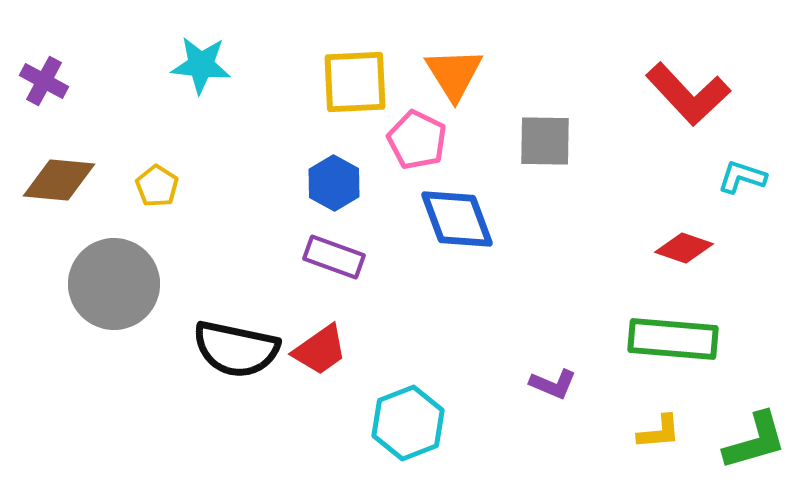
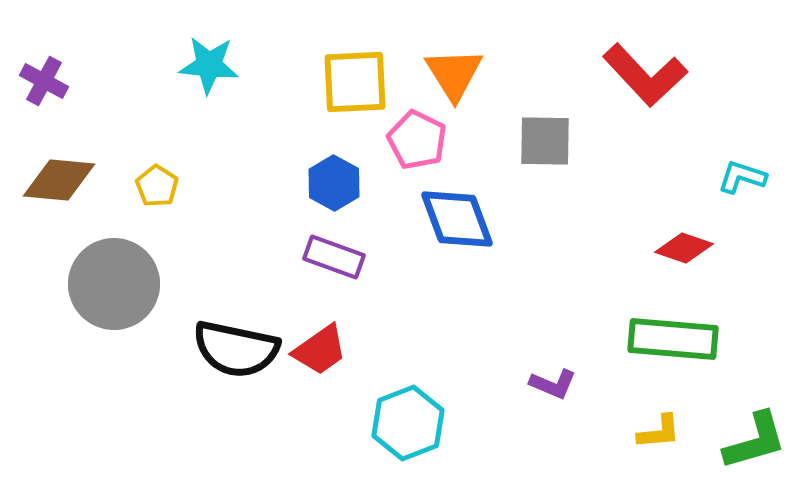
cyan star: moved 8 px right
red L-shape: moved 43 px left, 19 px up
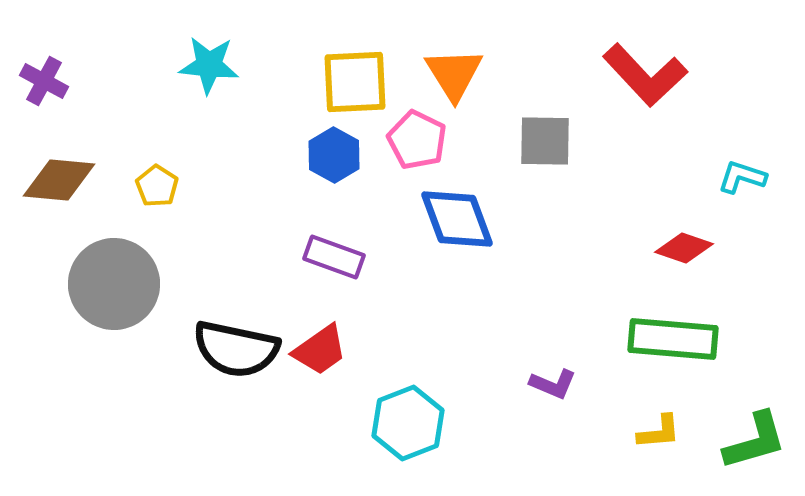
blue hexagon: moved 28 px up
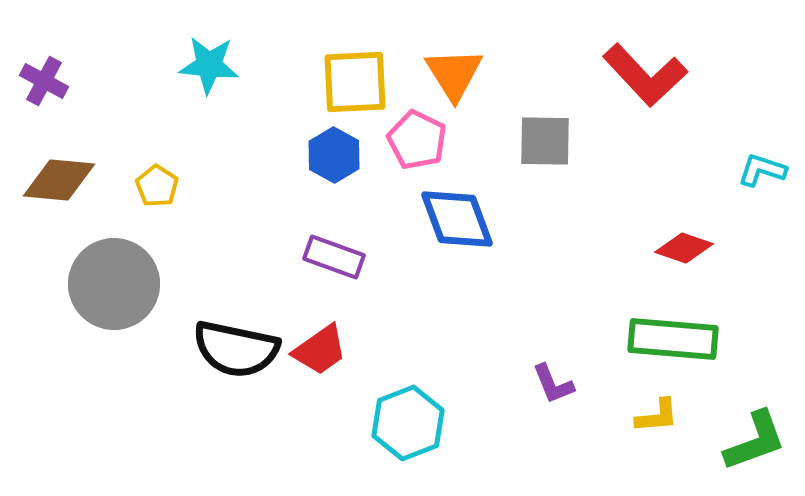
cyan L-shape: moved 20 px right, 7 px up
purple L-shape: rotated 45 degrees clockwise
yellow L-shape: moved 2 px left, 16 px up
green L-shape: rotated 4 degrees counterclockwise
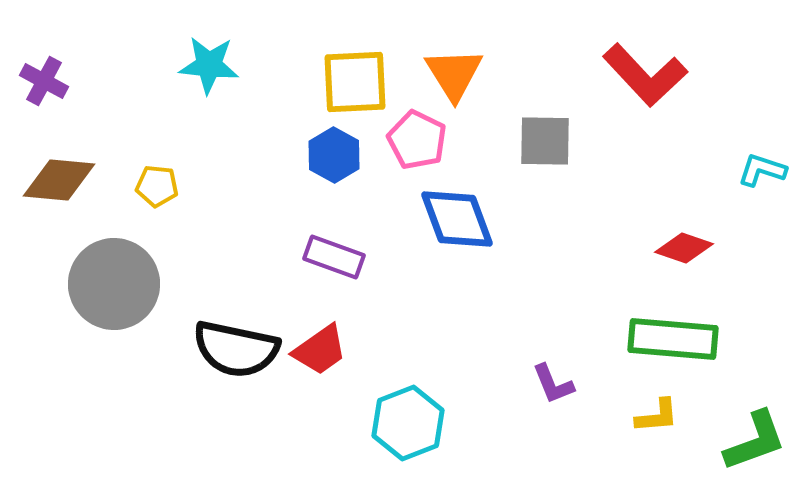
yellow pentagon: rotated 27 degrees counterclockwise
